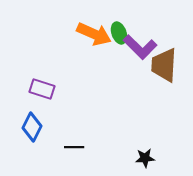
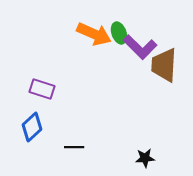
blue diamond: rotated 20 degrees clockwise
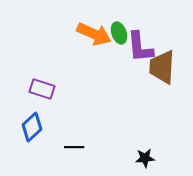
purple L-shape: rotated 40 degrees clockwise
brown trapezoid: moved 2 px left, 2 px down
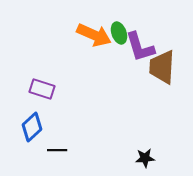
orange arrow: moved 1 px down
purple L-shape: rotated 12 degrees counterclockwise
black line: moved 17 px left, 3 px down
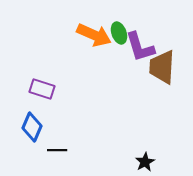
blue diamond: rotated 24 degrees counterclockwise
black star: moved 4 px down; rotated 24 degrees counterclockwise
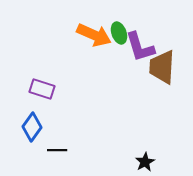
blue diamond: rotated 12 degrees clockwise
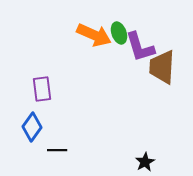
purple rectangle: rotated 65 degrees clockwise
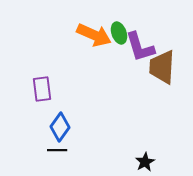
blue diamond: moved 28 px right
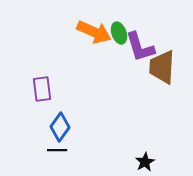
orange arrow: moved 3 px up
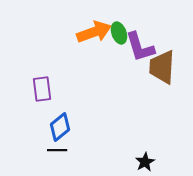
orange arrow: rotated 44 degrees counterclockwise
blue diamond: rotated 16 degrees clockwise
